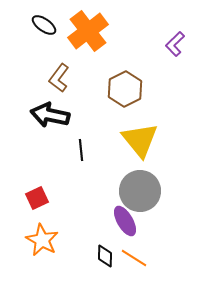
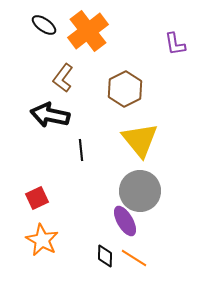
purple L-shape: rotated 55 degrees counterclockwise
brown L-shape: moved 4 px right
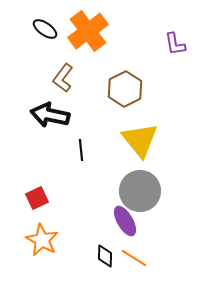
black ellipse: moved 1 px right, 4 px down
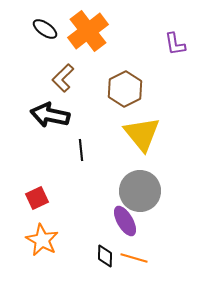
brown L-shape: rotated 8 degrees clockwise
yellow triangle: moved 2 px right, 6 px up
orange line: rotated 16 degrees counterclockwise
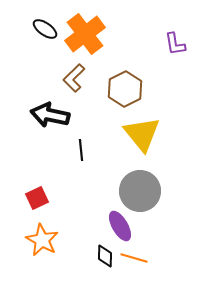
orange cross: moved 3 px left, 3 px down
brown L-shape: moved 11 px right
purple ellipse: moved 5 px left, 5 px down
